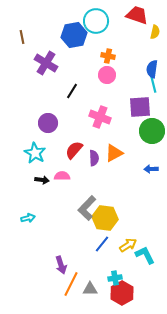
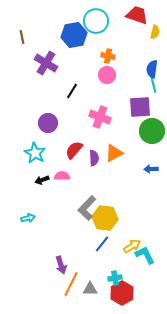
black arrow: rotated 152 degrees clockwise
yellow arrow: moved 4 px right, 1 px down
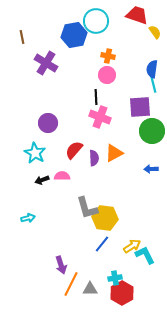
yellow semicircle: rotated 48 degrees counterclockwise
black line: moved 24 px right, 6 px down; rotated 35 degrees counterclockwise
gray L-shape: rotated 60 degrees counterclockwise
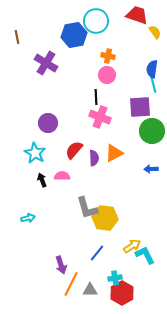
brown line: moved 5 px left
black arrow: rotated 88 degrees clockwise
blue line: moved 5 px left, 9 px down
gray triangle: moved 1 px down
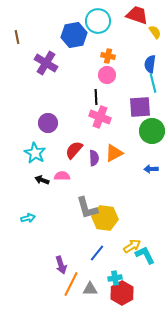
cyan circle: moved 2 px right
blue semicircle: moved 2 px left, 5 px up
black arrow: rotated 48 degrees counterclockwise
gray triangle: moved 1 px up
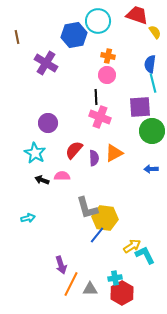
blue line: moved 18 px up
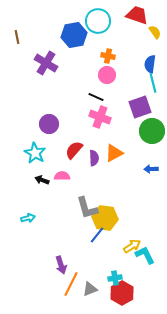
black line: rotated 63 degrees counterclockwise
purple square: rotated 15 degrees counterclockwise
purple circle: moved 1 px right, 1 px down
gray triangle: rotated 21 degrees counterclockwise
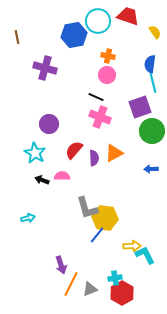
red trapezoid: moved 9 px left, 1 px down
purple cross: moved 1 px left, 5 px down; rotated 15 degrees counterclockwise
yellow arrow: rotated 30 degrees clockwise
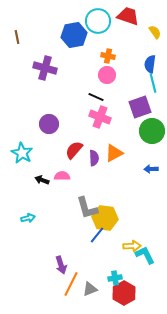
cyan star: moved 13 px left
red hexagon: moved 2 px right
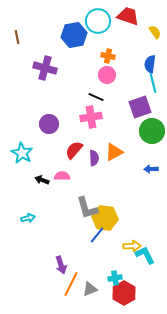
pink cross: moved 9 px left; rotated 30 degrees counterclockwise
orange triangle: moved 1 px up
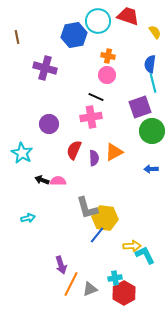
red semicircle: rotated 18 degrees counterclockwise
pink semicircle: moved 4 px left, 5 px down
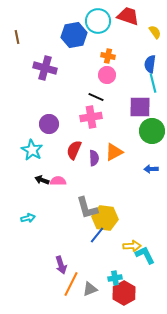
purple square: rotated 20 degrees clockwise
cyan star: moved 10 px right, 3 px up
